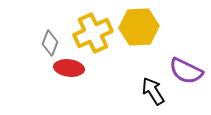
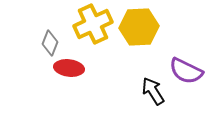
yellow cross: moved 9 px up
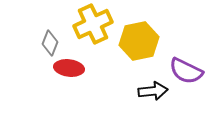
yellow hexagon: moved 14 px down; rotated 9 degrees counterclockwise
black arrow: rotated 116 degrees clockwise
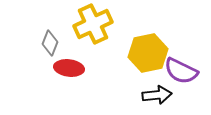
yellow hexagon: moved 9 px right, 12 px down
purple semicircle: moved 5 px left
black arrow: moved 4 px right, 4 px down
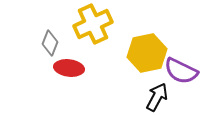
yellow hexagon: moved 1 px left
black arrow: moved 2 px down; rotated 56 degrees counterclockwise
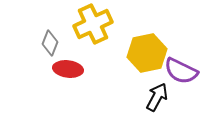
red ellipse: moved 1 px left, 1 px down
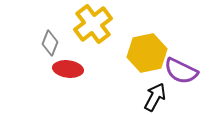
yellow cross: rotated 12 degrees counterclockwise
black arrow: moved 2 px left
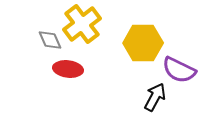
yellow cross: moved 11 px left
gray diamond: moved 3 px up; rotated 45 degrees counterclockwise
yellow hexagon: moved 4 px left, 10 px up; rotated 12 degrees clockwise
purple semicircle: moved 2 px left, 1 px up
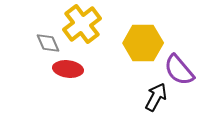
gray diamond: moved 2 px left, 3 px down
purple semicircle: rotated 24 degrees clockwise
black arrow: moved 1 px right
